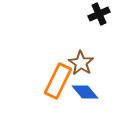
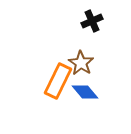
black cross: moved 7 px left, 7 px down
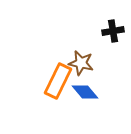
black cross: moved 21 px right, 10 px down; rotated 15 degrees clockwise
brown star: rotated 20 degrees counterclockwise
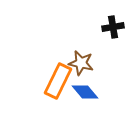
black cross: moved 4 px up
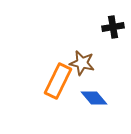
brown star: moved 1 px right
blue diamond: moved 9 px right, 6 px down
